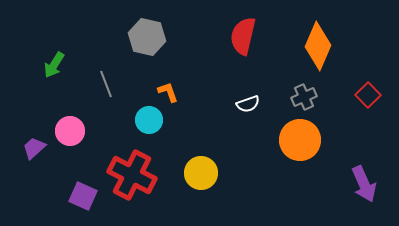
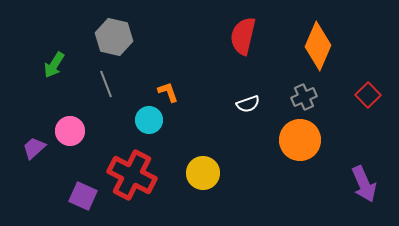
gray hexagon: moved 33 px left
yellow circle: moved 2 px right
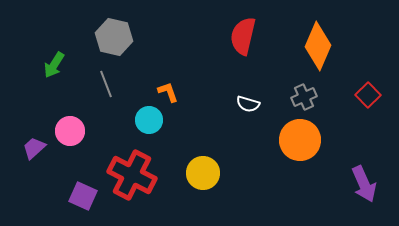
white semicircle: rotated 35 degrees clockwise
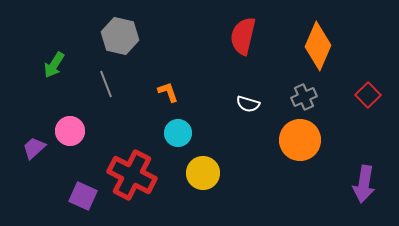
gray hexagon: moved 6 px right, 1 px up
cyan circle: moved 29 px right, 13 px down
purple arrow: rotated 33 degrees clockwise
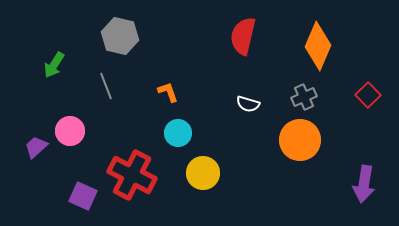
gray line: moved 2 px down
purple trapezoid: moved 2 px right, 1 px up
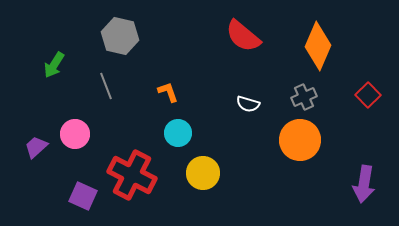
red semicircle: rotated 63 degrees counterclockwise
pink circle: moved 5 px right, 3 px down
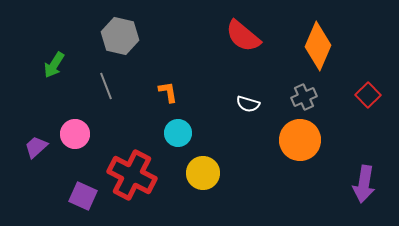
orange L-shape: rotated 10 degrees clockwise
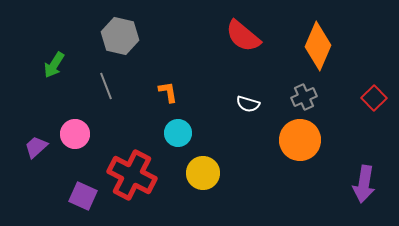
red square: moved 6 px right, 3 px down
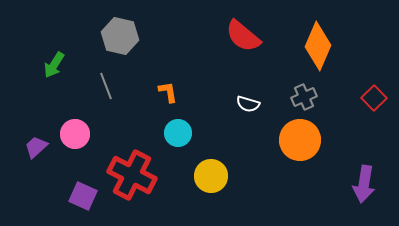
yellow circle: moved 8 px right, 3 px down
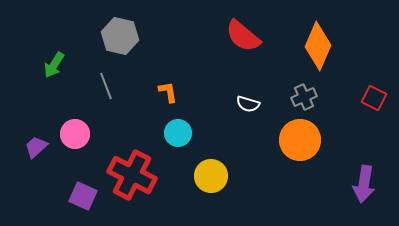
red square: rotated 20 degrees counterclockwise
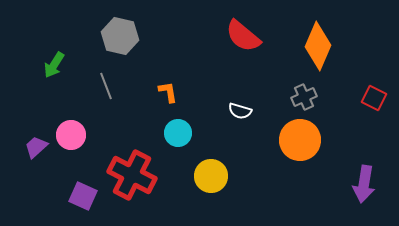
white semicircle: moved 8 px left, 7 px down
pink circle: moved 4 px left, 1 px down
